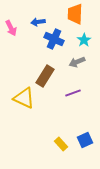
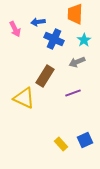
pink arrow: moved 4 px right, 1 px down
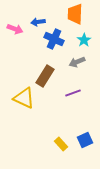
pink arrow: rotated 42 degrees counterclockwise
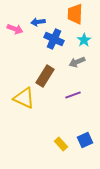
purple line: moved 2 px down
